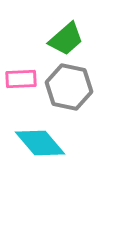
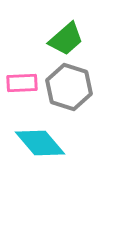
pink rectangle: moved 1 px right, 4 px down
gray hexagon: rotated 6 degrees clockwise
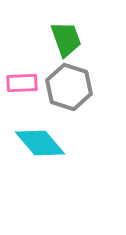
green trapezoid: rotated 69 degrees counterclockwise
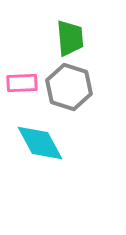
green trapezoid: moved 4 px right, 1 px up; rotated 15 degrees clockwise
cyan diamond: rotated 12 degrees clockwise
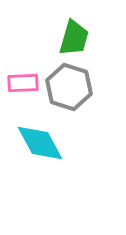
green trapezoid: moved 4 px right; rotated 21 degrees clockwise
pink rectangle: moved 1 px right
